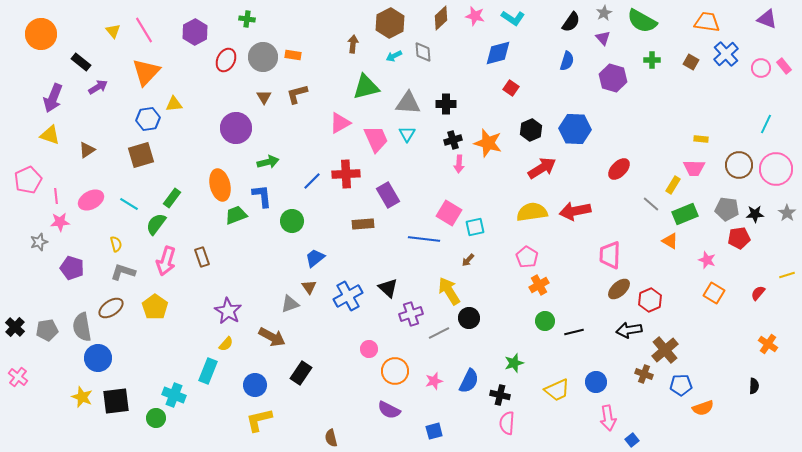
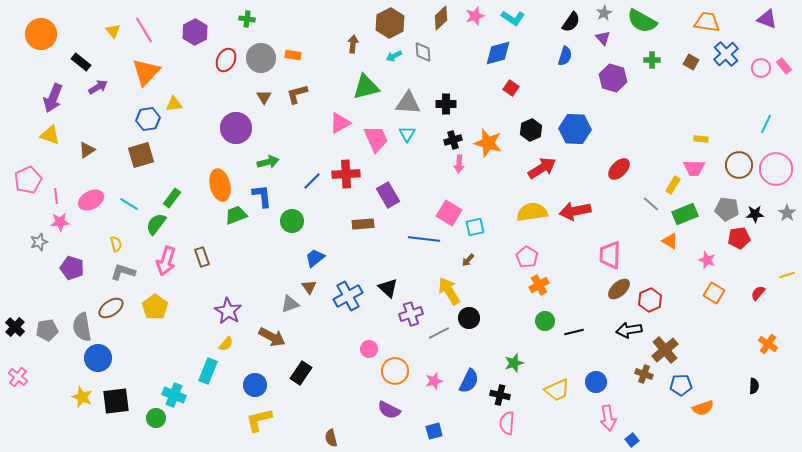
pink star at (475, 16): rotated 30 degrees counterclockwise
gray circle at (263, 57): moved 2 px left, 1 px down
blue semicircle at (567, 61): moved 2 px left, 5 px up
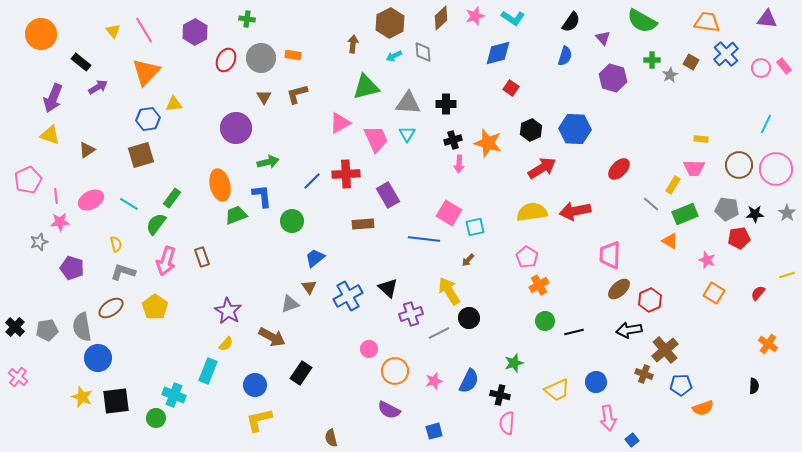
gray star at (604, 13): moved 66 px right, 62 px down
purple triangle at (767, 19): rotated 15 degrees counterclockwise
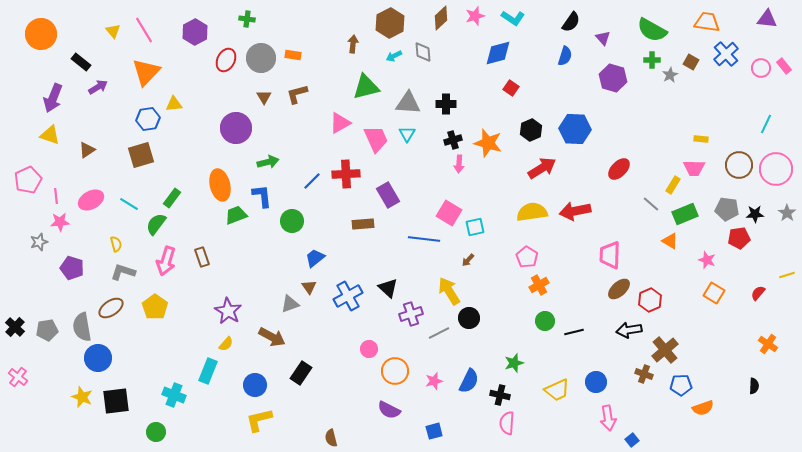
green semicircle at (642, 21): moved 10 px right, 9 px down
green circle at (156, 418): moved 14 px down
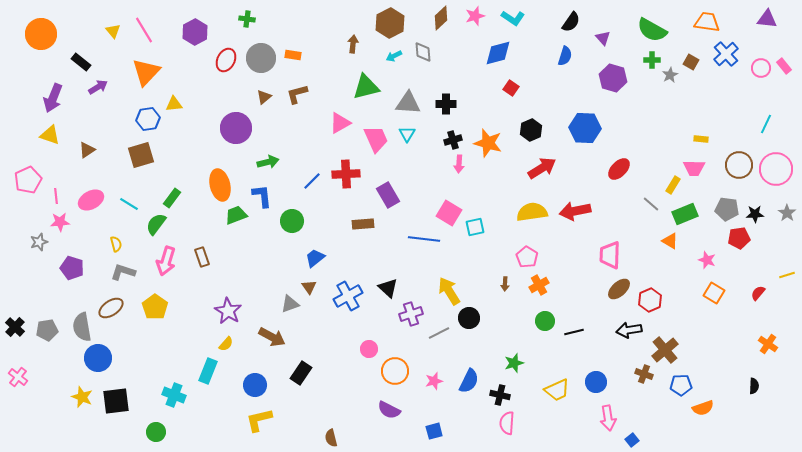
brown triangle at (264, 97): rotated 21 degrees clockwise
blue hexagon at (575, 129): moved 10 px right, 1 px up
brown arrow at (468, 260): moved 37 px right, 24 px down; rotated 40 degrees counterclockwise
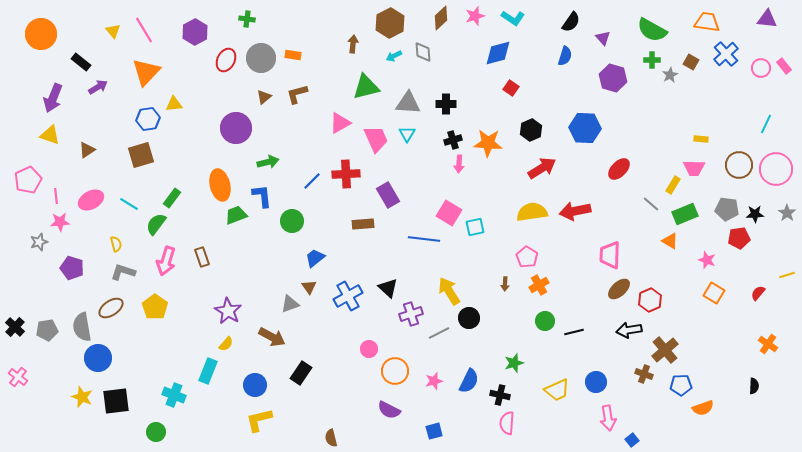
orange star at (488, 143): rotated 12 degrees counterclockwise
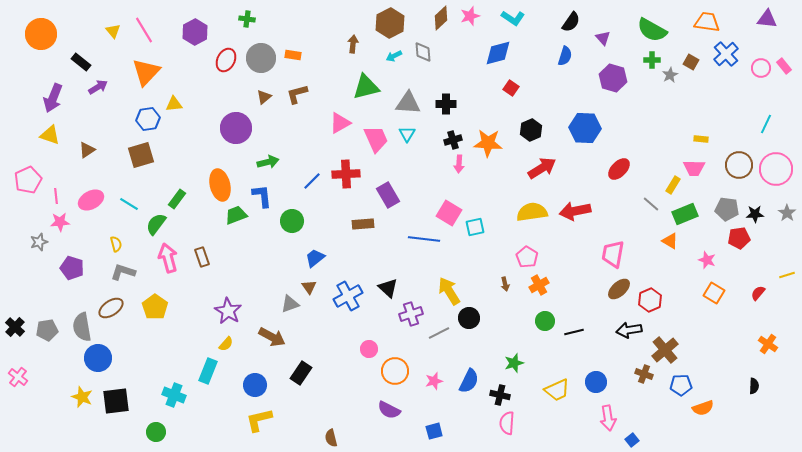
pink star at (475, 16): moved 5 px left
green rectangle at (172, 198): moved 5 px right, 1 px down
pink trapezoid at (610, 255): moved 3 px right, 1 px up; rotated 8 degrees clockwise
pink arrow at (166, 261): moved 2 px right, 3 px up; rotated 148 degrees clockwise
brown arrow at (505, 284): rotated 16 degrees counterclockwise
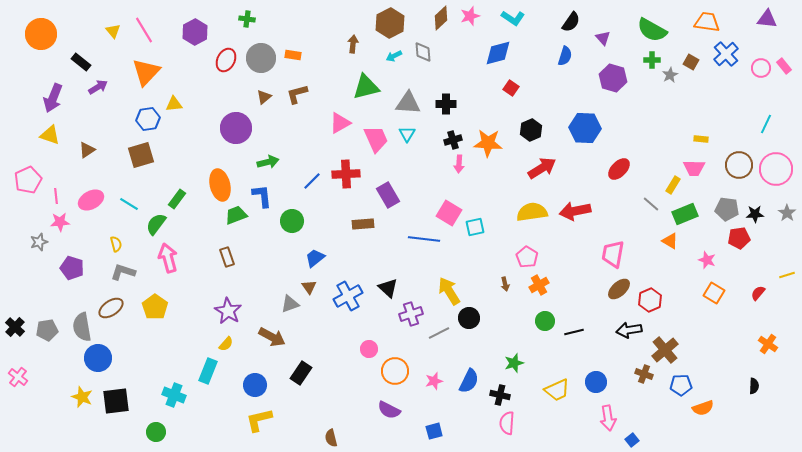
brown rectangle at (202, 257): moved 25 px right
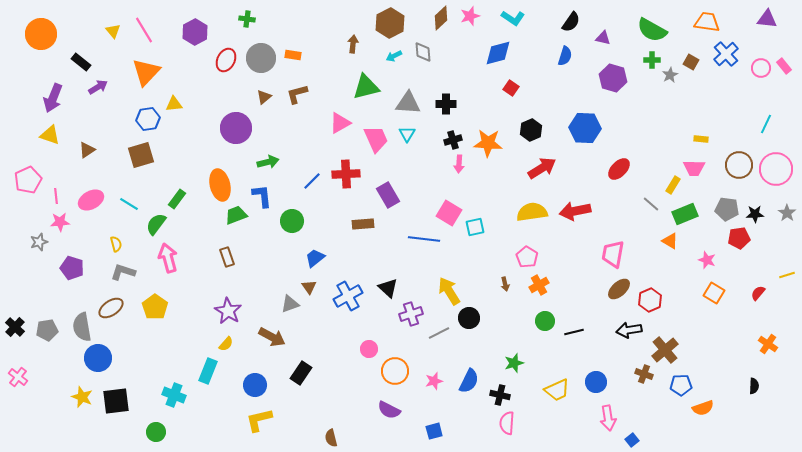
purple triangle at (603, 38): rotated 35 degrees counterclockwise
